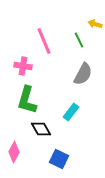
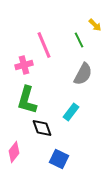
yellow arrow: moved 1 px down; rotated 152 degrees counterclockwise
pink line: moved 4 px down
pink cross: moved 1 px right, 1 px up; rotated 24 degrees counterclockwise
black diamond: moved 1 px right, 1 px up; rotated 10 degrees clockwise
pink diamond: rotated 10 degrees clockwise
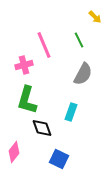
yellow arrow: moved 8 px up
cyan rectangle: rotated 18 degrees counterclockwise
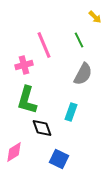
pink diamond: rotated 20 degrees clockwise
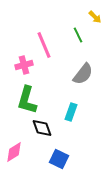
green line: moved 1 px left, 5 px up
gray semicircle: rotated 10 degrees clockwise
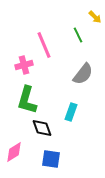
blue square: moved 8 px left; rotated 18 degrees counterclockwise
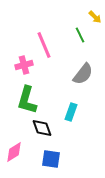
green line: moved 2 px right
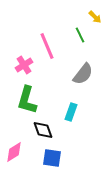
pink line: moved 3 px right, 1 px down
pink cross: rotated 18 degrees counterclockwise
black diamond: moved 1 px right, 2 px down
blue square: moved 1 px right, 1 px up
